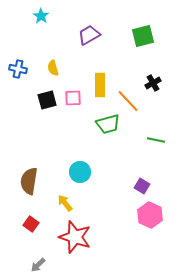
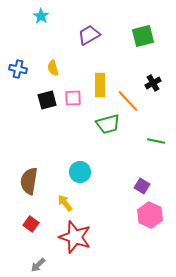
green line: moved 1 px down
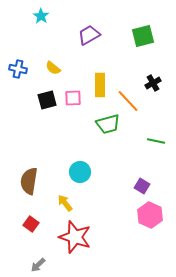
yellow semicircle: rotated 35 degrees counterclockwise
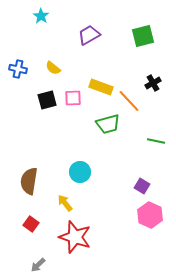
yellow rectangle: moved 1 px right, 2 px down; rotated 70 degrees counterclockwise
orange line: moved 1 px right
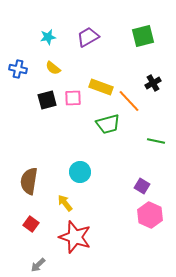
cyan star: moved 7 px right, 21 px down; rotated 28 degrees clockwise
purple trapezoid: moved 1 px left, 2 px down
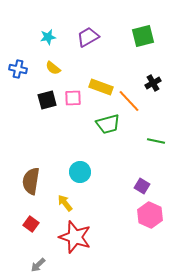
brown semicircle: moved 2 px right
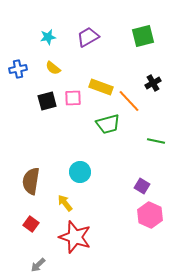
blue cross: rotated 24 degrees counterclockwise
black square: moved 1 px down
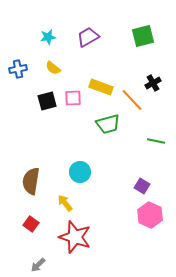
orange line: moved 3 px right, 1 px up
